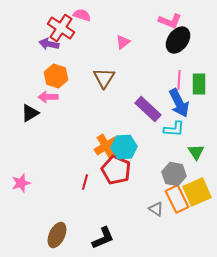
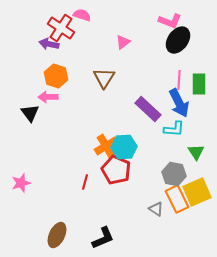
black triangle: rotated 36 degrees counterclockwise
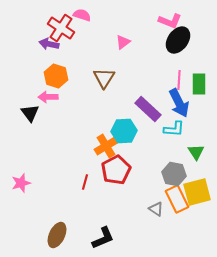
cyan hexagon: moved 16 px up
red pentagon: rotated 20 degrees clockwise
yellow square: rotated 8 degrees clockwise
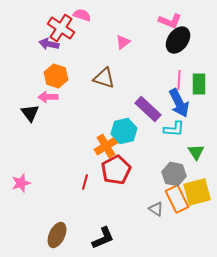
brown triangle: rotated 45 degrees counterclockwise
cyan hexagon: rotated 10 degrees counterclockwise
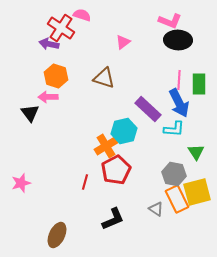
black ellipse: rotated 56 degrees clockwise
black L-shape: moved 10 px right, 19 px up
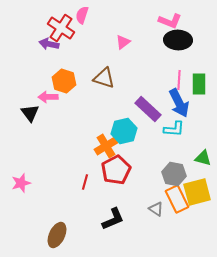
pink semicircle: rotated 90 degrees counterclockwise
orange hexagon: moved 8 px right, 5 px down
green triangle: moved 7 px right, 6 px down; rotated 42 degrees counterclockwise
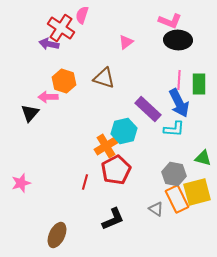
pink triangle: moved 3 px right
black triangle: rotated 18 degrees clockwise
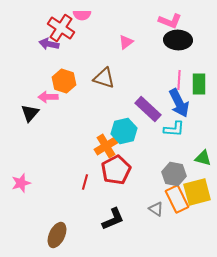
pink semicircle: rotated 108 degrees counterclockwise
